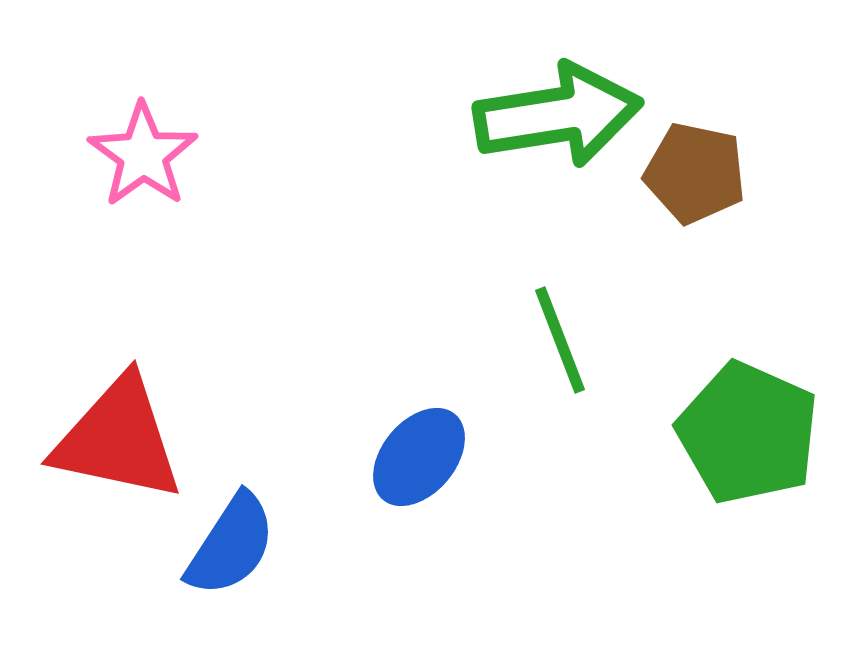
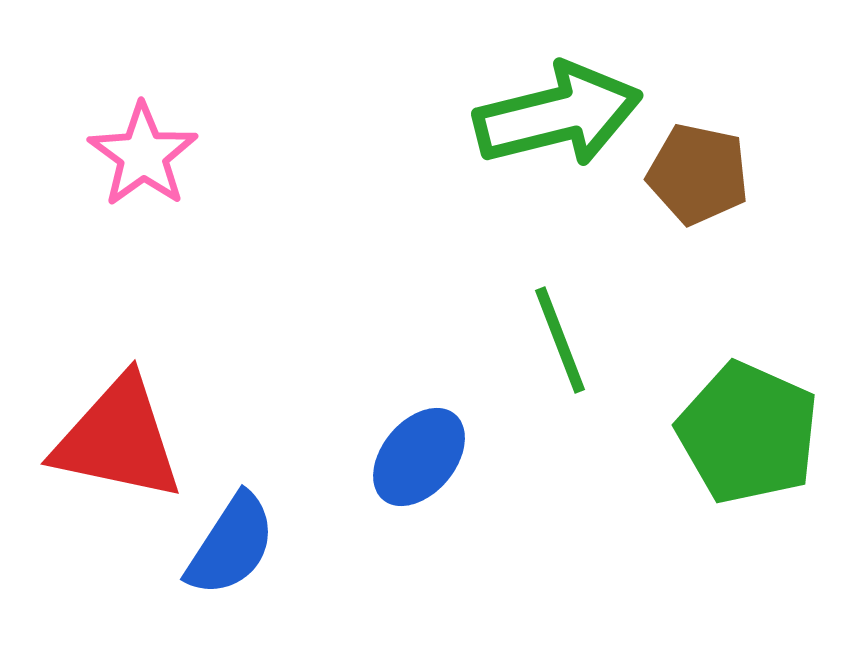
green arrow: rotated 5 degrees counterclockwise
brown pentagon: moved 3 px right, 1 px down
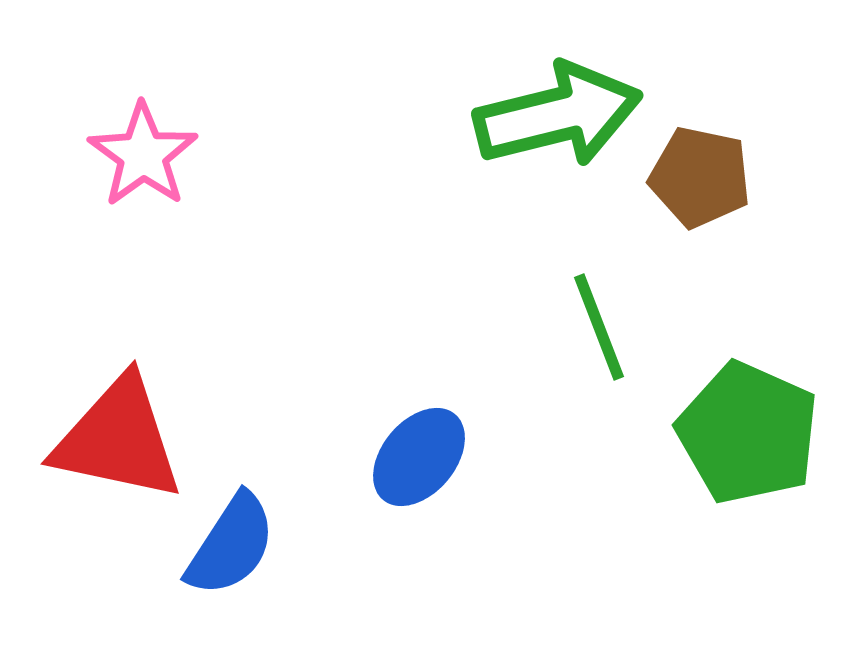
brown pentagon: moved 2 px right, 3 px down
green line: moved 39 px right, 13 px up
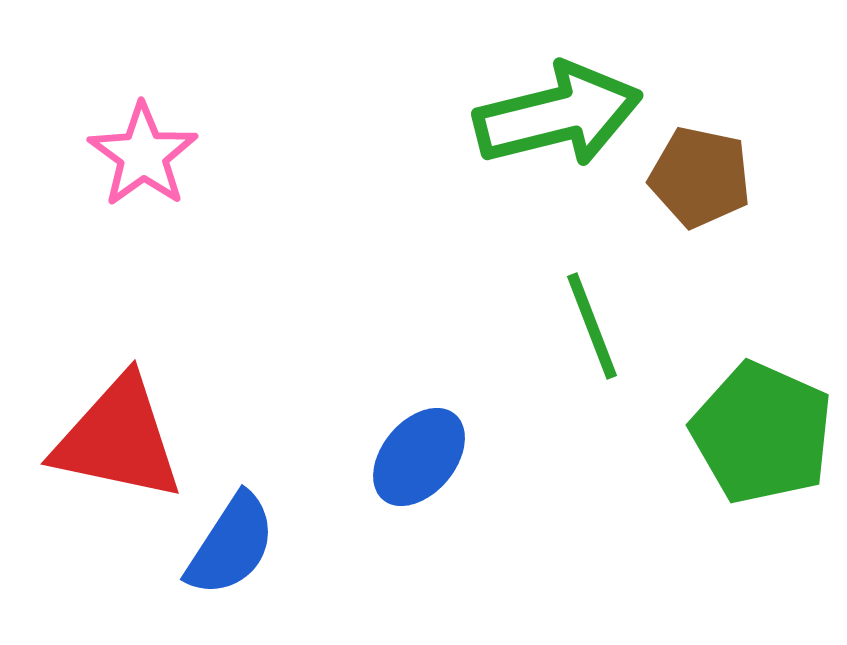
green line: moved 7 px left, 1 px up
green pentagon: moved 14 px right
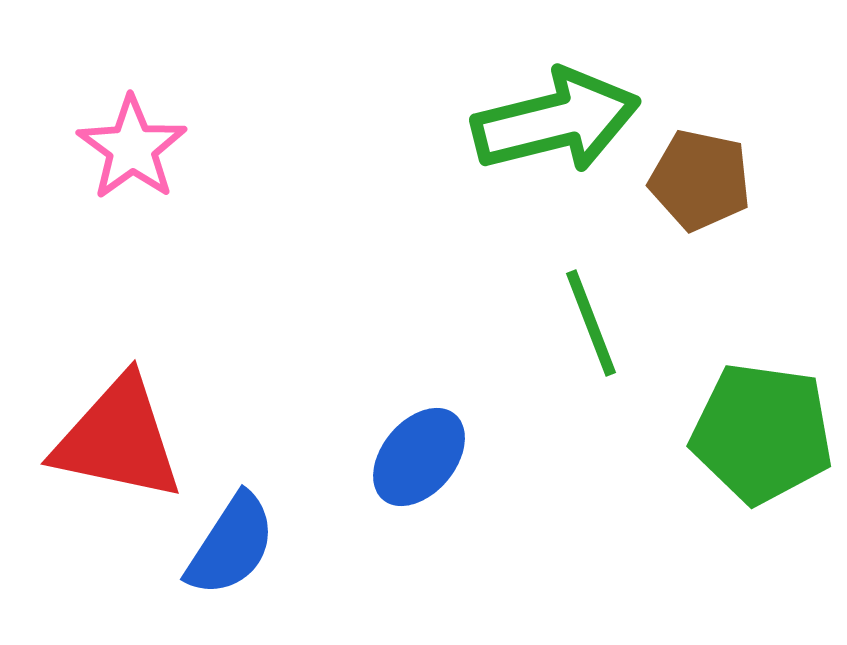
green arrow: moved 2 px left, 6 px down
pink star: moved 11 px left, 7 px up
brown pentagon: moved 3 px down
green line: moved 1 px left, 3 px up
green pentagon: rotated 16 degrees counterclockwise
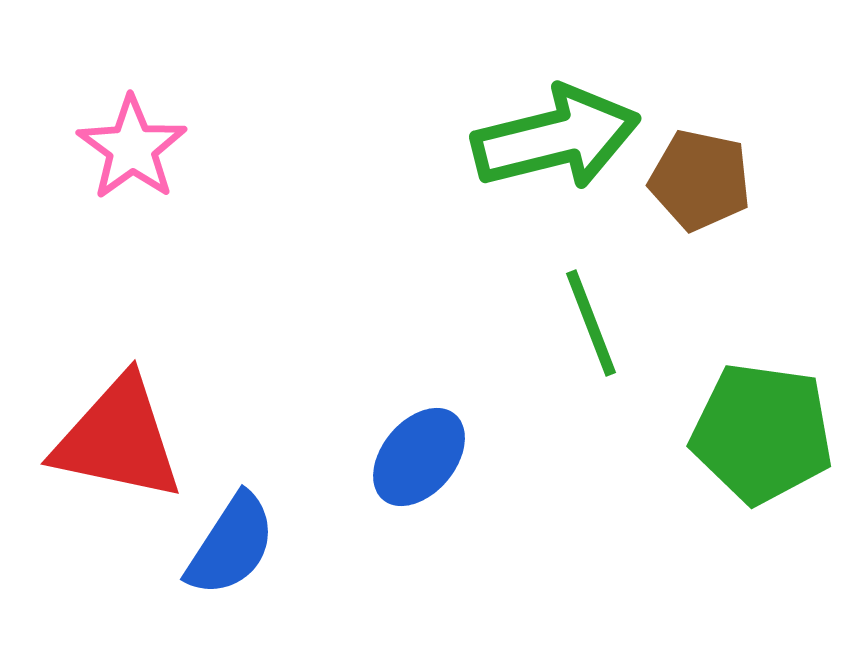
green arrow: moved 17 px down
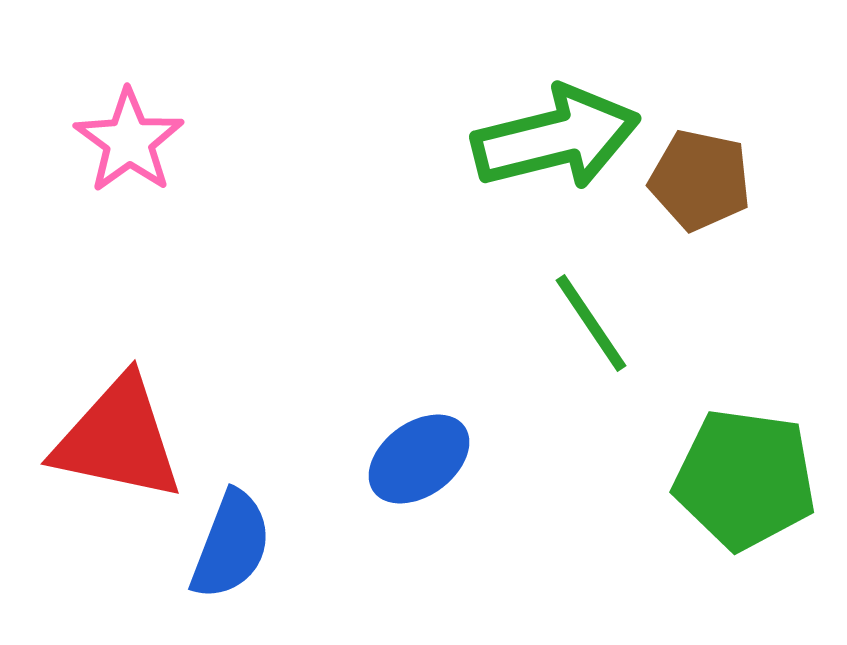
pink star: moved 3 px left, 7 px up
green line: rotated 13 degrees counterclockwise
green pentagon: moved 17 px left, 46 px down
blue ellipse: moved 2 px down; rotated 14 degrees clockwise
blue semicircle: rotated 12 degrees counterclockwise
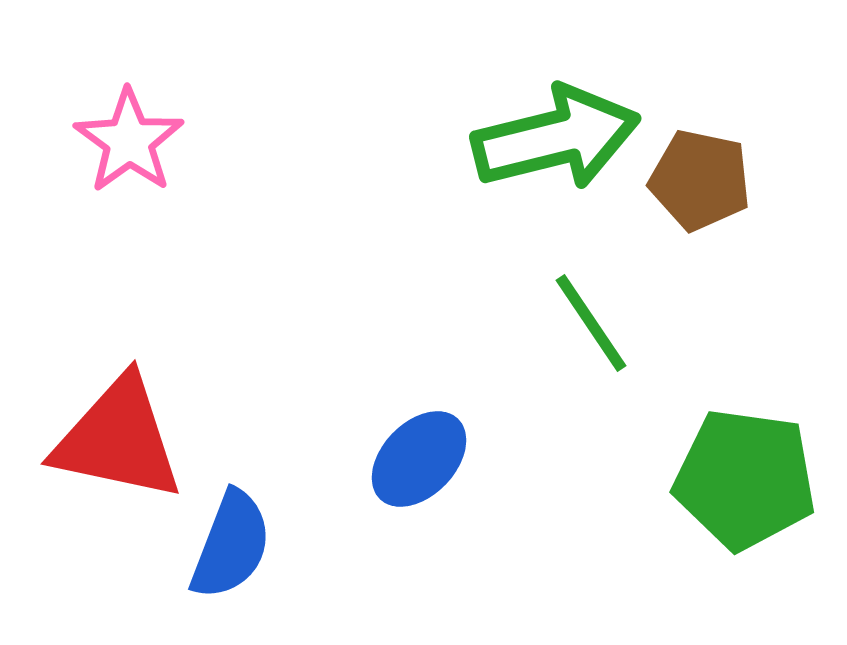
blue ellipse: rotated 10 degrees counterclockwise
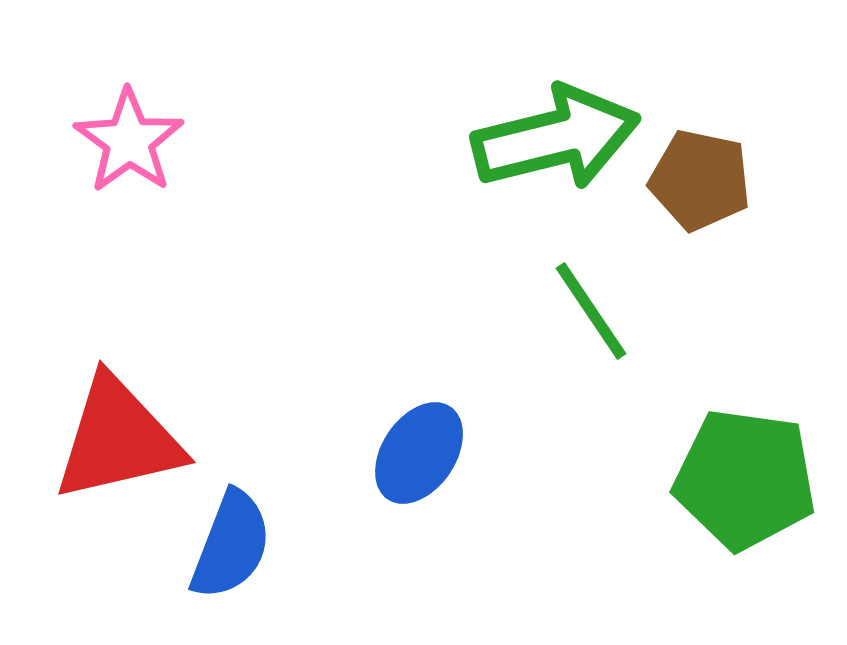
green line: moved 12 px up
red triangle: rotated 25 degrees counterclockwise
blue ellipse: moved 6 px up; rotated 10 degrees counterclockwise
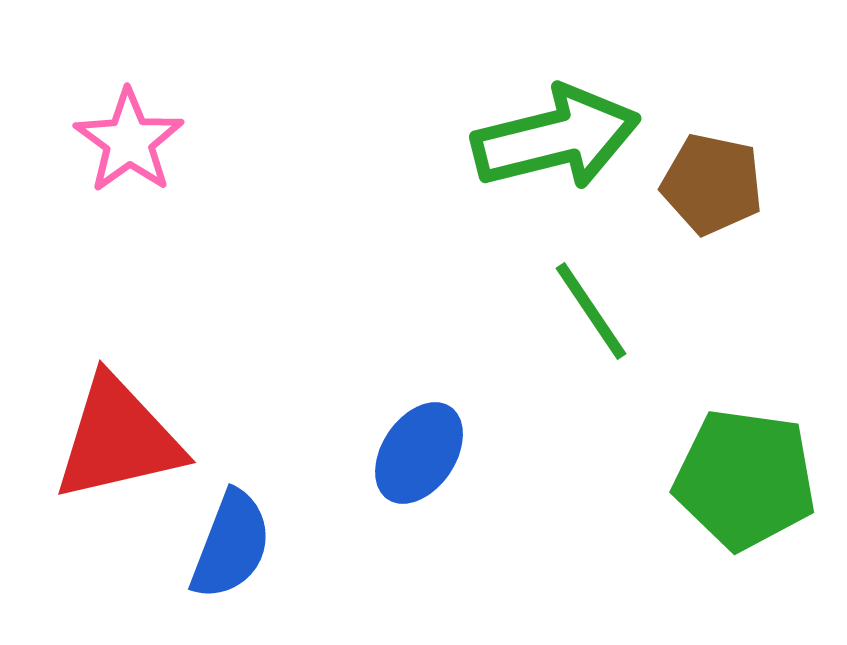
brown pentagon: moved 12 px right, 4 px down
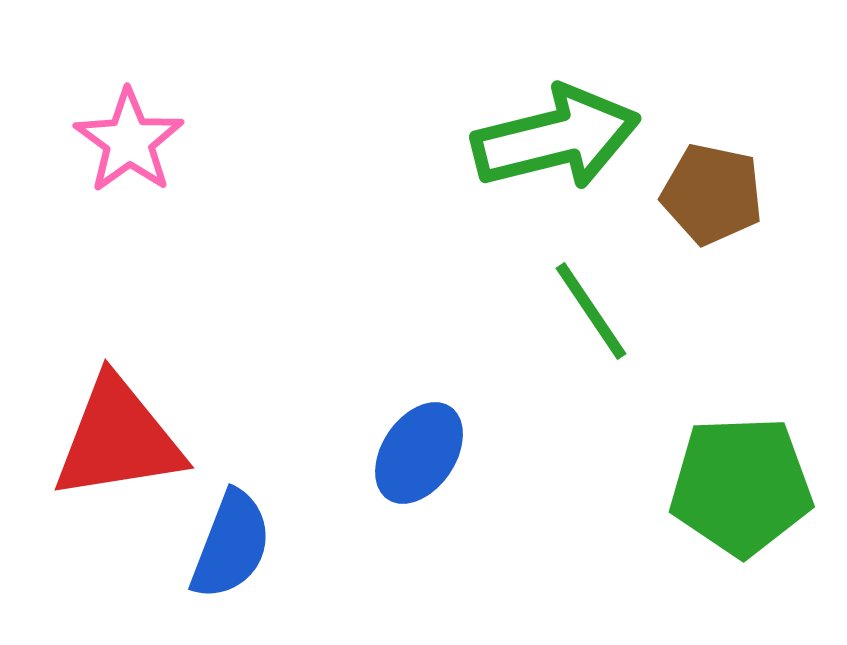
brown pentagon: moved 10 px down
red triangle: rotated 4 degrees clockwise
green pentagon: moved 4 px left, 7 px down; rotated 10 degrees counterclockwise
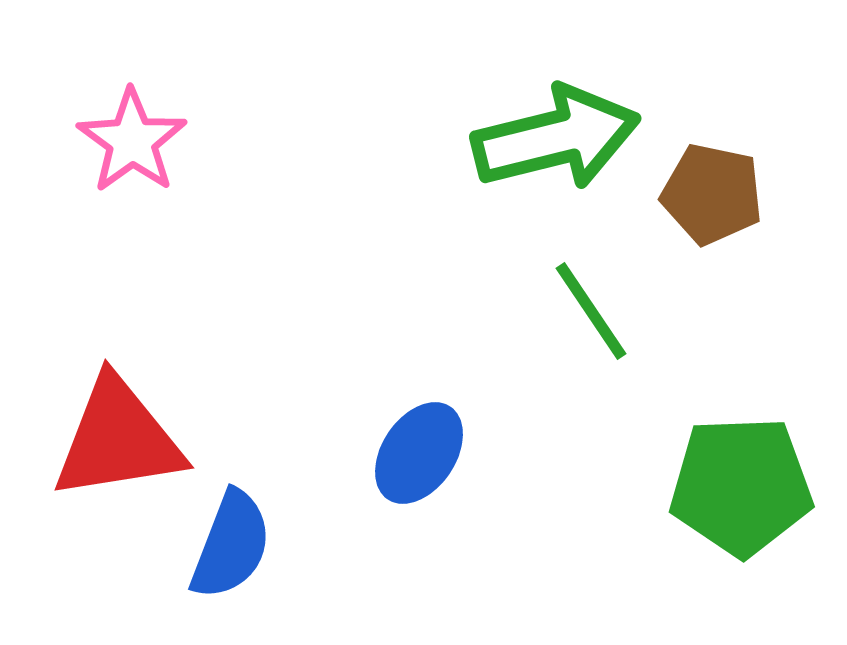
pink star: moved 3 px right
